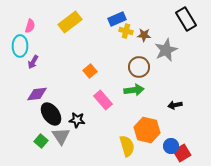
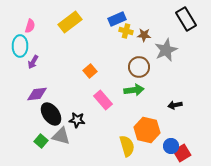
gray triangle: rotated 42 degrees counterclockwise
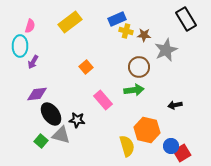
orange square: moved 4 px left, 4 px up
gray triangle: moved 1 px up
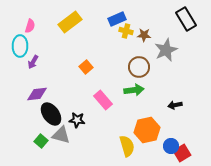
orange hexagon: rotated 25 degrees counterclockwise
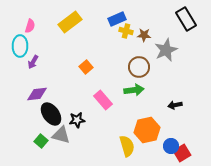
black star: rotated 14 degrees counterclockwise
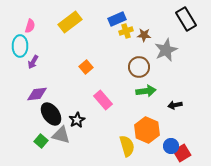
yellow cross: rotated 32 degrees counterclockwise
green arrow: moved 12 px right, 1 px down
black star: rotated 21 degrees counterclockwise
orange hexagon: rotated 25 degrees counterclockwise
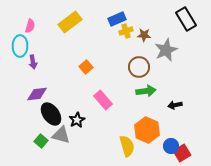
purple arrow: rotated 40 degrees counterclockwise
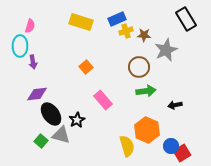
yellow rectangle: moved 11 px right; rotated 55 degrees clockwise
